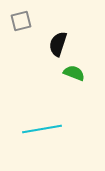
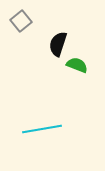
gray square: rotated 25 degrees counterclockwise
green semicircle: moved 3 px right, 8 px up
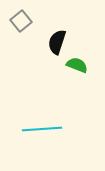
black semicircle: moved 1 px left, 2 px up
cyan line: rotated 6 degrees clockwise
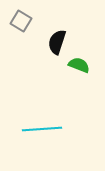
gray square: rotated 20 degrees counterclockwise
green semicircle: moved 2 px right
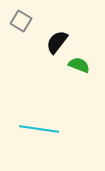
black semicircle: rotated 20 degrees clockwise
cyan line: moved 3 px left; rotated 12 degrees clockwise
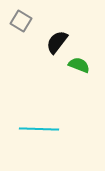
cyan line: rotated 6 degrees counterclockwise
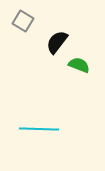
gray square: moved 2 px right
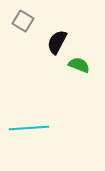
black semicircle: rotated 10 degrees counterclockwise
cyan line: moved 10 px left, 1 px up; rotated 6 degrees counterclockwise
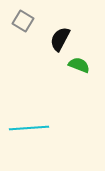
black semicircle: moved 3 px right, 3 px up
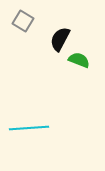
green semicircle: moved 5 px up
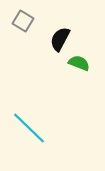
green semicircle: moved 3 px down
cyan line: rotated 48 degrees clockwise
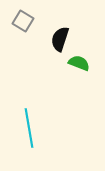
black semicircle: rotated 10 degrees counterclockwise
cyan line: rotated 36 degrees clockwise
